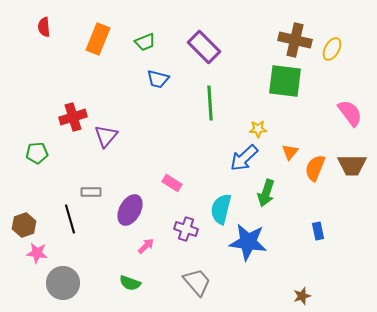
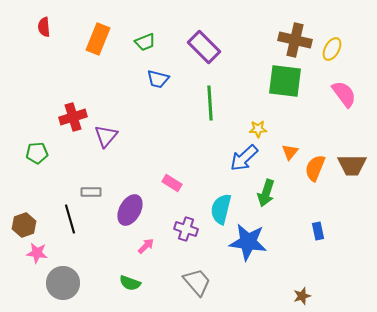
pink semicircle: moved 6 px left, 19 px up
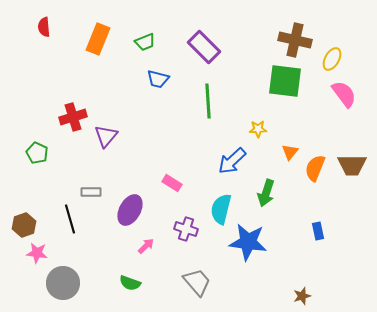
yellow ellipse: moved 10 px down
green line: moved 2 px left, 2 px up
green pentagon: rotated 30 degrees clockwise
blue arrow: moved 12 px left, 3 px down
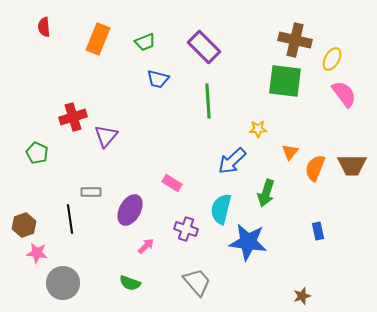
black line: rotated 8 degrees clockwise
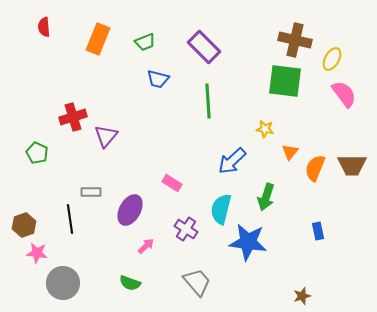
yellow star: moved 7 px right; rotated 12 degrees clockwise
green arrow: moved 4 px down
purple cross: rotated 15 degrees clockwise
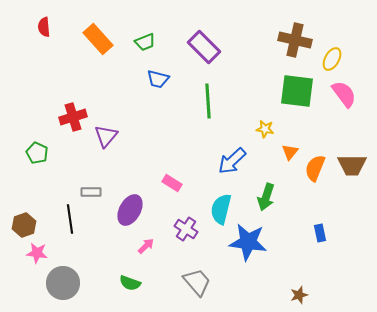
orange rectangle: rotated 64 degrees counterclockwise
green square: moved 12 px right, 10 px down
blue rectangle: moved 2 px right, 2 px down
brown star: moved 3 px left, 1 px up
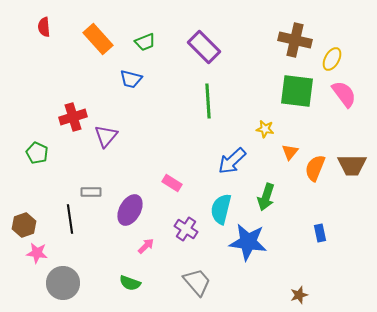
blue trapezoid: moved 27 px left
